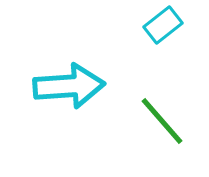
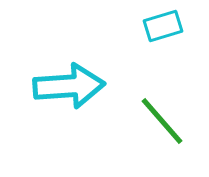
cyan rectangle: moved 1 px down; rotated 21 degrees clockwise
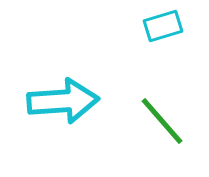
cyan arrow: moved 6 px left, 15 px down
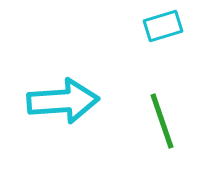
green line: rotated 22 degrees clockwise
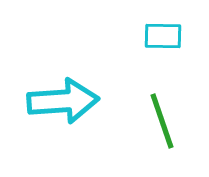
cyan rectangle: moved 10 px down; rotated 18 degrees clockwise
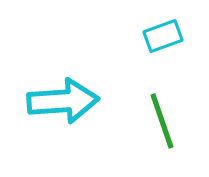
cyan rectangle: rotated 21 degrees counterclockwise
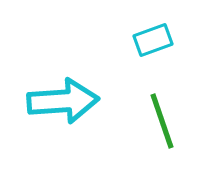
cyan rectangle: moved 10 px left, 4 px down
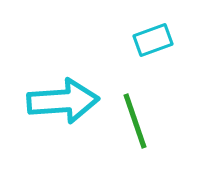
green line: moved 27 px left
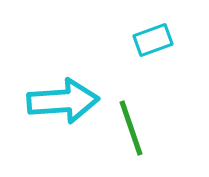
green line: moved 4 px left, 7 px down
